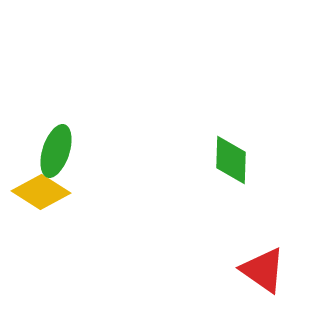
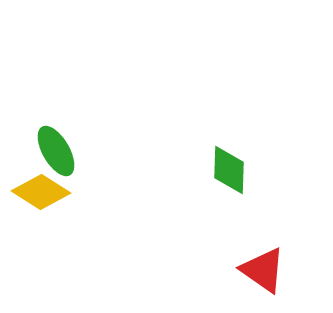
green ellipse: rotated 48 degrees counterclockwise
green diamond: moved 2 px left, 10 px down
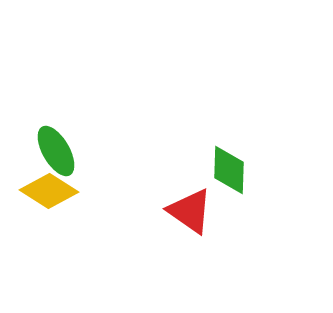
yellow diamond: moved 8 px right, 1 px up
red triangle: moved 73 px left, 59 px up
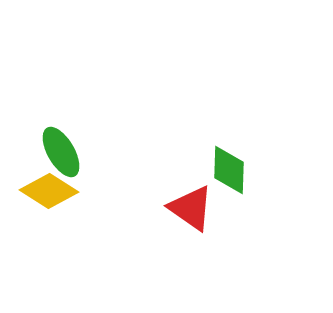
green ellipse: moved 5 px right, 1 px down
red triangle: moved 1 px right, 3 px up
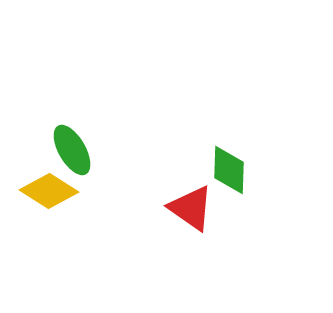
green ellipse: moved 11 px right, 2 px up
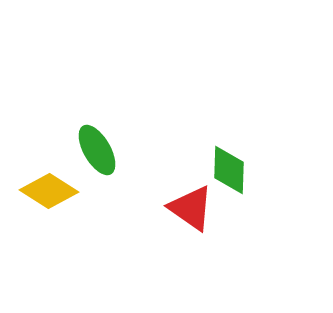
green ellipse: moved 25 px right
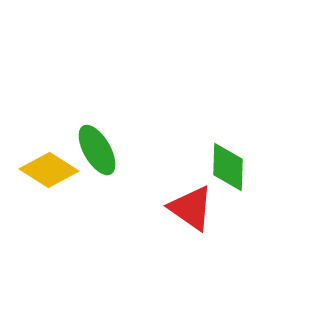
green diamond: moved 1 px left, 3 px up
yellow diamond: moved 21 px up
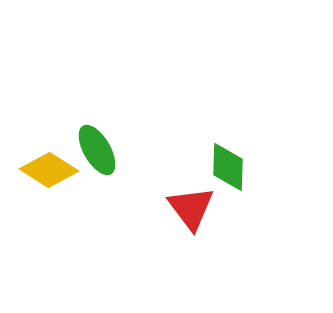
red triangle: rotated 18 degrees clockwise
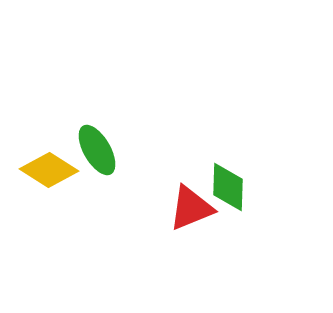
green diamond: moved 20 px down
red triangle: rotated 45 degrees clockwise
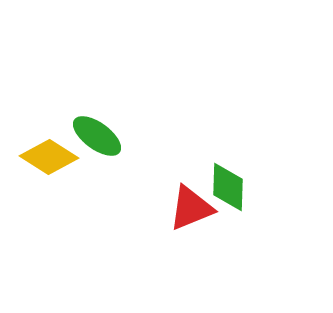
green ellipse: moved 14 px up; rotated 24 degrees counterclockwise
yellow diamond: moved 13 px up
